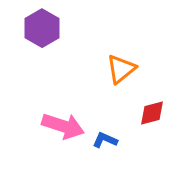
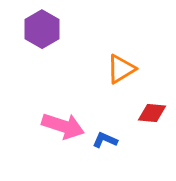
purple hexagon: moved 1 px down
orange triangle: rotated 8 degrees clockwise
red diamond: rotated 20 degrees clockwise
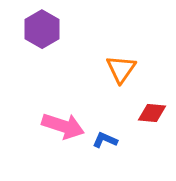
orange triangle: rotated 24 degrees counterclockwise
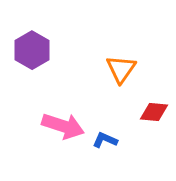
purple hexagon: moved 10 px left, 21 px down
red diamond: moved 2 px right, 1 px up
